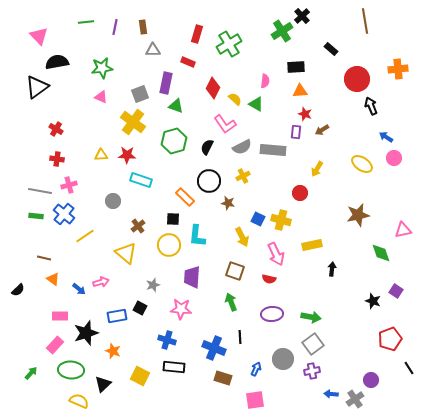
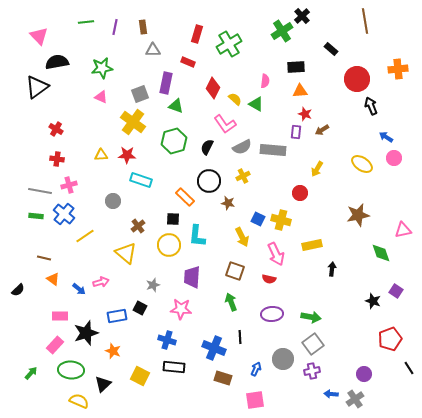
purple circle at (371, 380): moved 7 px left, 6 px up
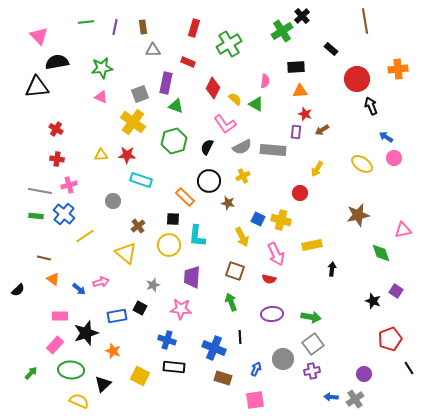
red rectangle at (197, 34): moved 3 px left, 6 px up
black triangle at (37, 87): rotated 30 degrees clockwise
blue arrow at (331, 394): moved 3 px down
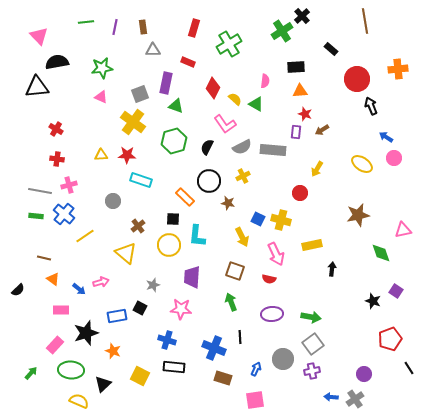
pink rectangle at (60, 316): moved 1 px right, 6 px up
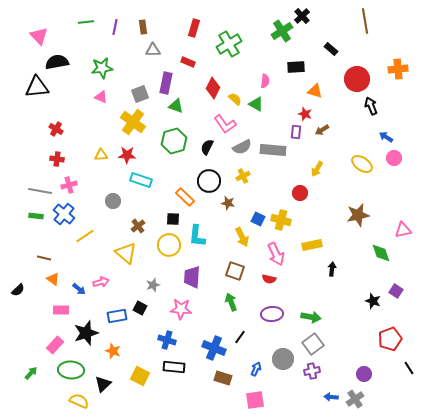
orange triangle at (300, 91): moved 15 px right; rotated 21 degrees clockwise
black line at (240, 337): rotated 40 degrees clockwise
